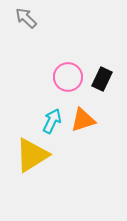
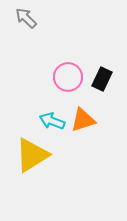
cyan arrow: rotated 95 degrees counterclockwise
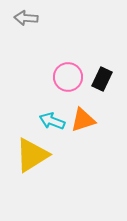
gray arrow: rotated 40 degrees counterclockwise
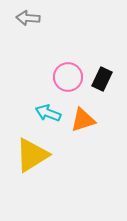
gray arrow: moved 2 px right
cyan arrow: moved 4 px left, 8 px up
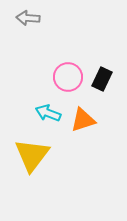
yellow triangle: rotated 21 degrees counterclockwise
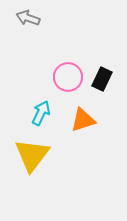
gray arrow: rotated 15 degrees clockwise
cyan arrow: moved 7 px left; rotated 95 degrees clockwise
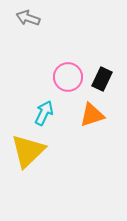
cyan arrow: moved 3 px right
orange triangle: moved 9 px right, 5 px up
yellow triangle: moved 4 px left, 4 px up; rotated 9 degrees clockwise
